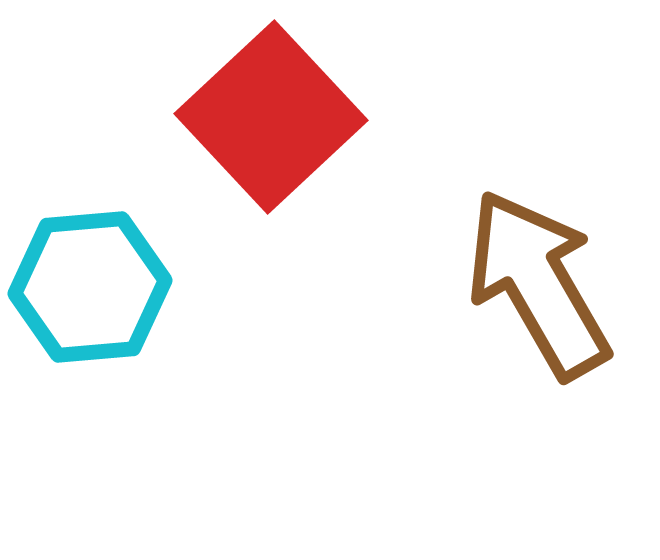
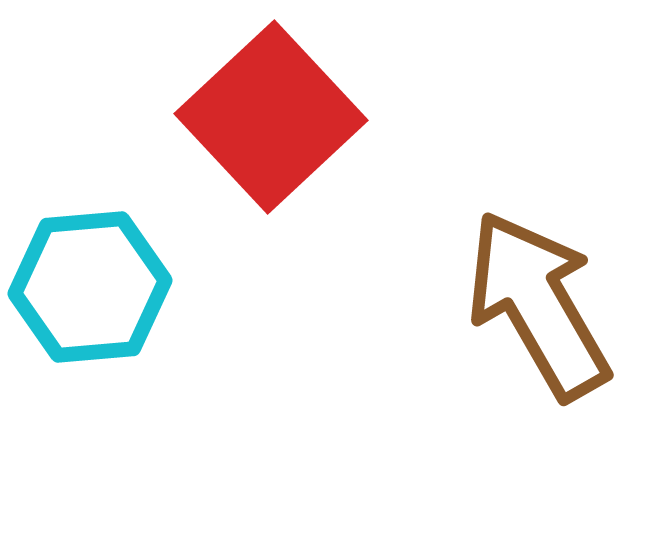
brown arrow: moved 21 px down
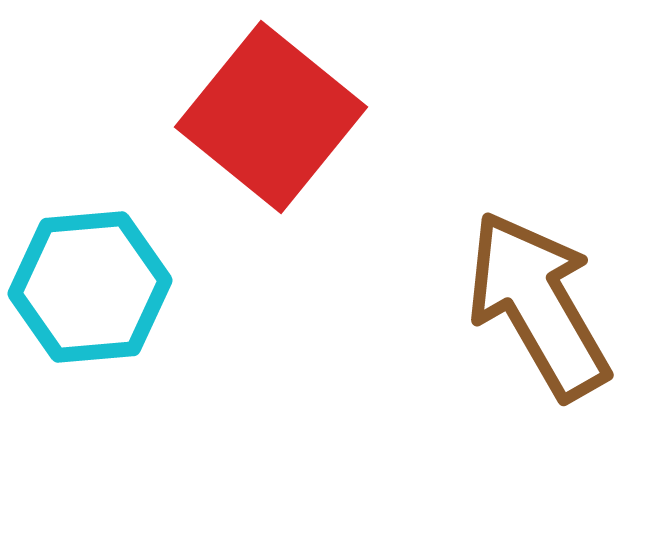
red square: rotated 8 degrees counterclockwise
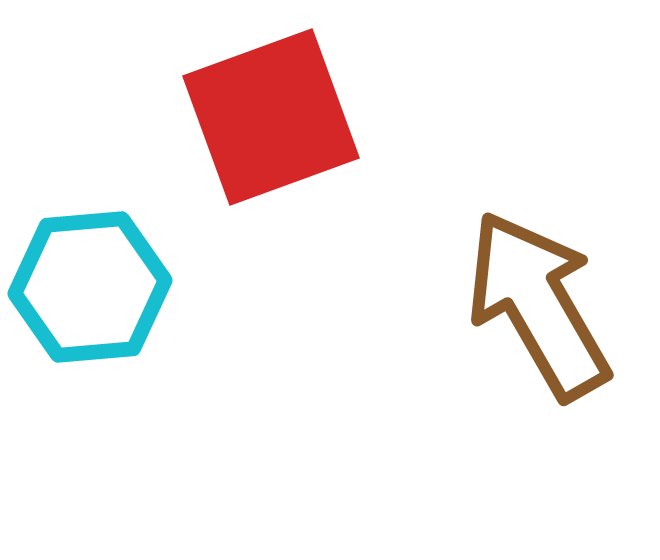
red square: rotated 31 degrees clockwise
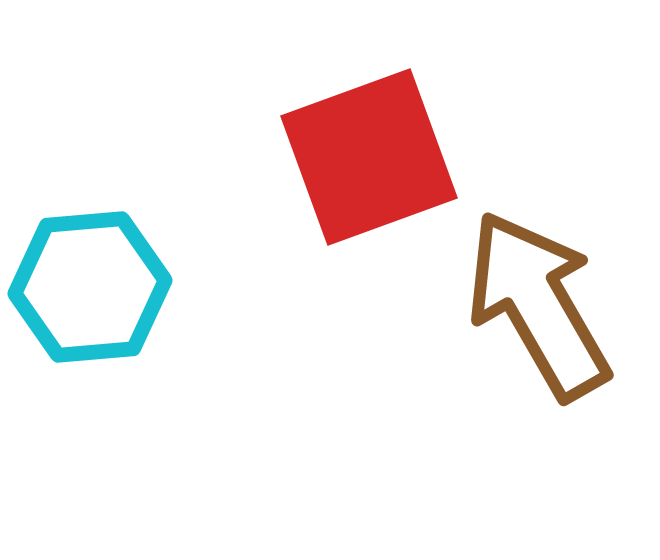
red square: moved 98 px right, 40 px down
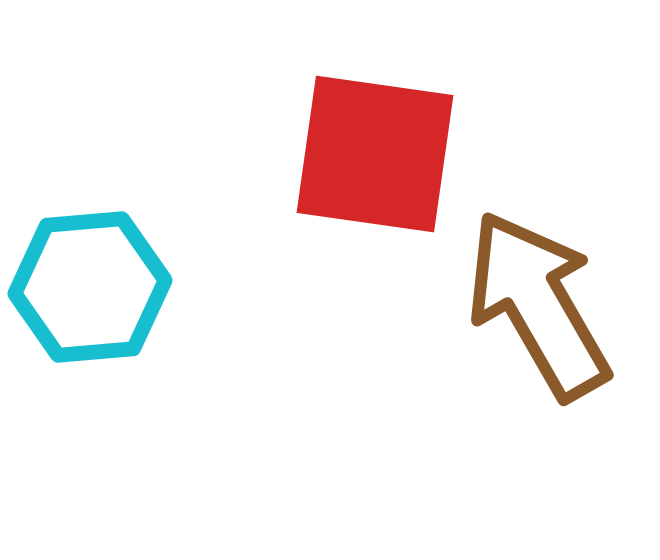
red square: moved 6 px right, 3 px up; rotated 28 degrees clockwise
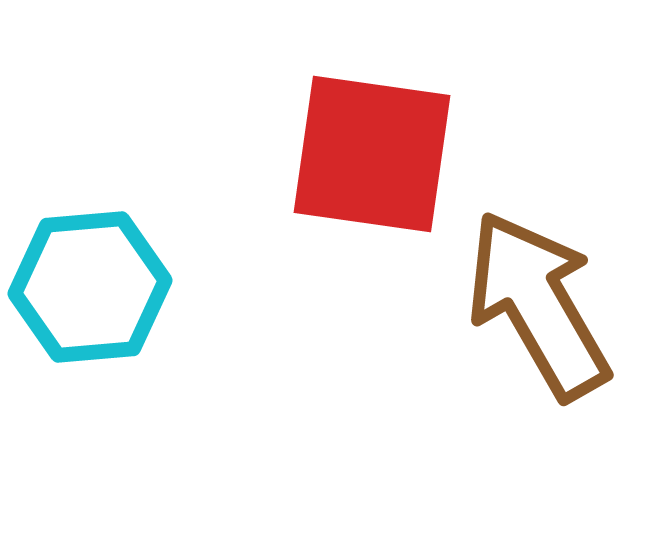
red square: moved 3 px left
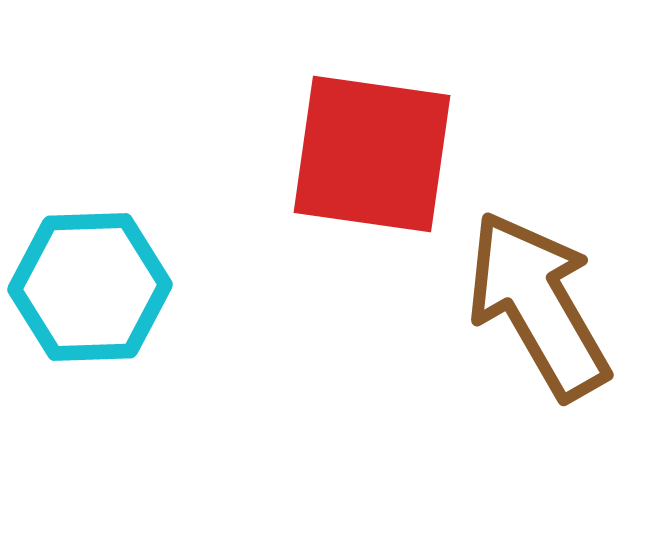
cyan hexagon: rotated 3 degrees clockwise
